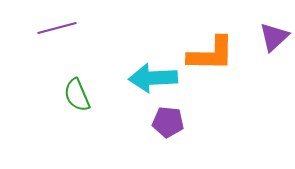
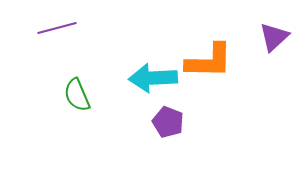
orange L-shape: moved 2 px left, 7 px down
purple pentagon: rotated 16 degrees clockwise
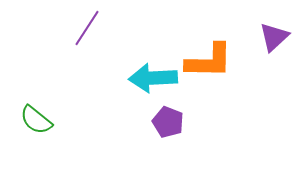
purple line: moved 30 px right; rotated 42 degrees counterclockwise
green semicircle: moved 41 px left, 25 px down; rotated 28 degrees counterclockwise
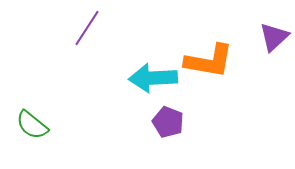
orange L-shape: rotated 9 degrees clockwise
green semicircle: moved 4 px left, 5 px down
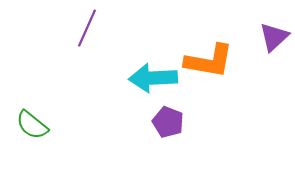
purple line: rotated 9 degrees counterclockwise
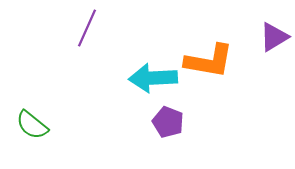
purple triangle: rotated 12 degrees clockwise
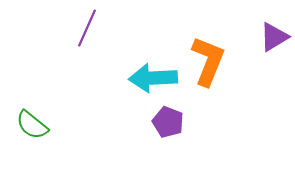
orange L-shape: moved 1 px left; rotated 78 degrees counterclockwise
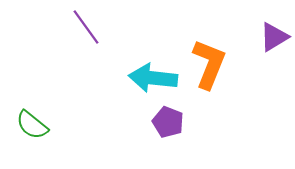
purple line: moved 1 px left, 1 px up; rotated 60 degrees counterclockwise
orange L-shape: moved 1 px right, 3 px down
cyan arrow: rotated 9 degrees clockwise
